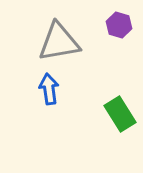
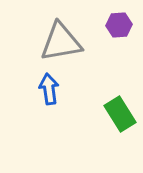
purple hexagon: rotated 20 degrees counterclockwise
gray triangle: moved 2 px right
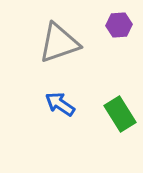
gray triangle: moved 2 px left, 1 px down; rotated 9 degrees counterclockwise
blue arrow: moved 11 px right, 15 px down; rotated 48 degrees counterclockwise
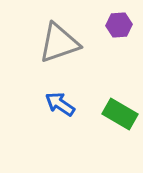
green rectangle: rotated 28 degrees counterclockwise
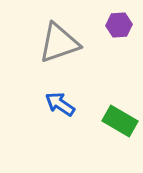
green rectangle: moved 7 px down
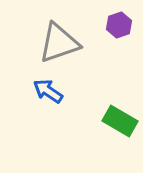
purple hexagon: rotated 15 degrees counterclockwise
blue arrow: moved 12 px left, 13 px up
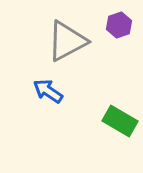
gray triangle: moved 8 px right, 2 px up; rotated 9 degrees counterclockwise
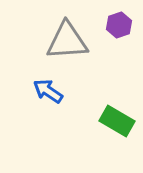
gray triangle: rotated 24 degrees clockwise
green rectangle: moved 3 px left
